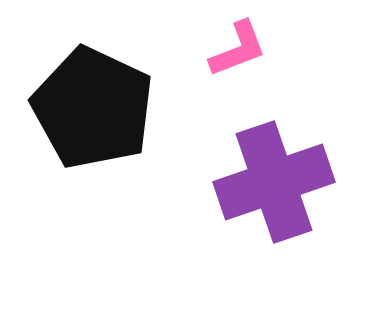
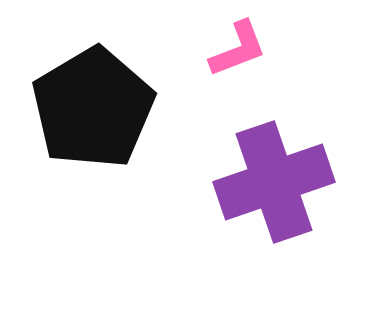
black pentagon: rotated 16 degrees clockwise
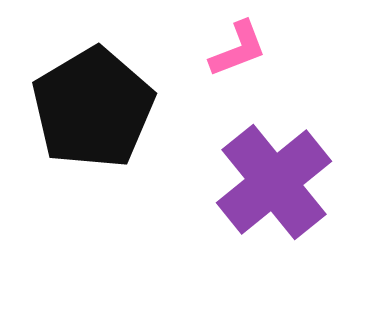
purple cross: rotated 20 degrees counterclockwise
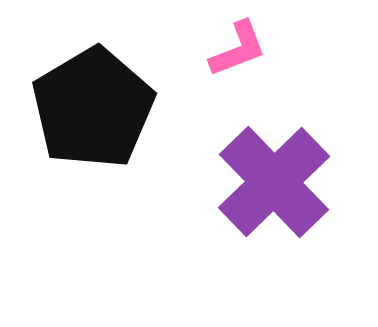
purple cross: rotated 5 degrees counterclockwise
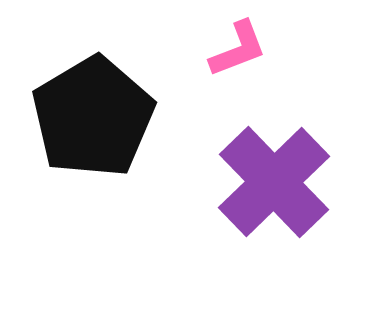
black pentagon: moved 9 px down
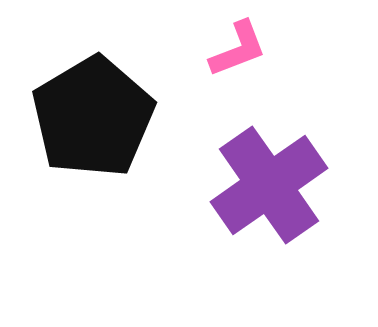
purple cross: moved 5 px left, 3 px down; rotated 9 degrees clockwise
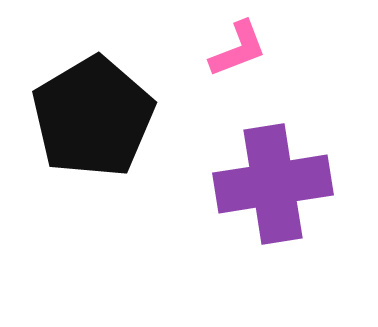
purple cross: moved 4 px right, 1 px up; rotated 26 degrees clockwise
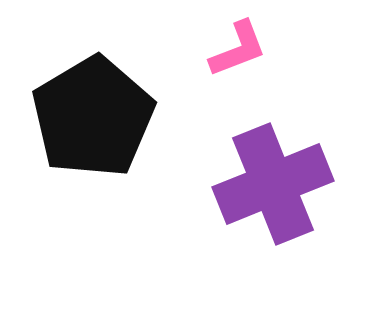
purple cross: rotated 13 degrees counterclockwise
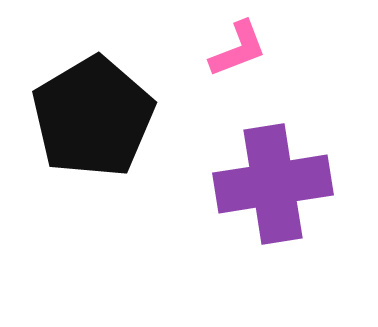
purple cross: rotated 13 degrees clockwise
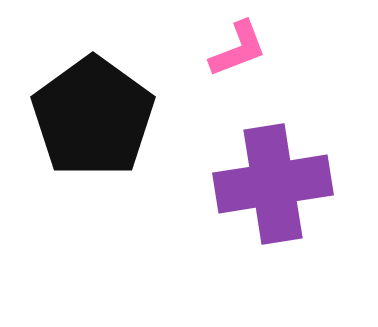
black pentagon: rotated 5 degrees counterclockwise
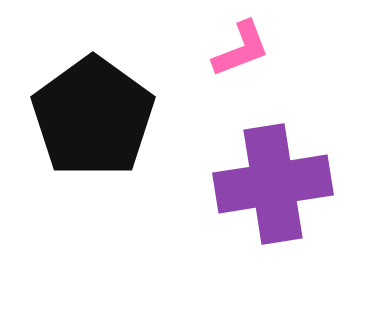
pink L-shape: moved 3 px right
